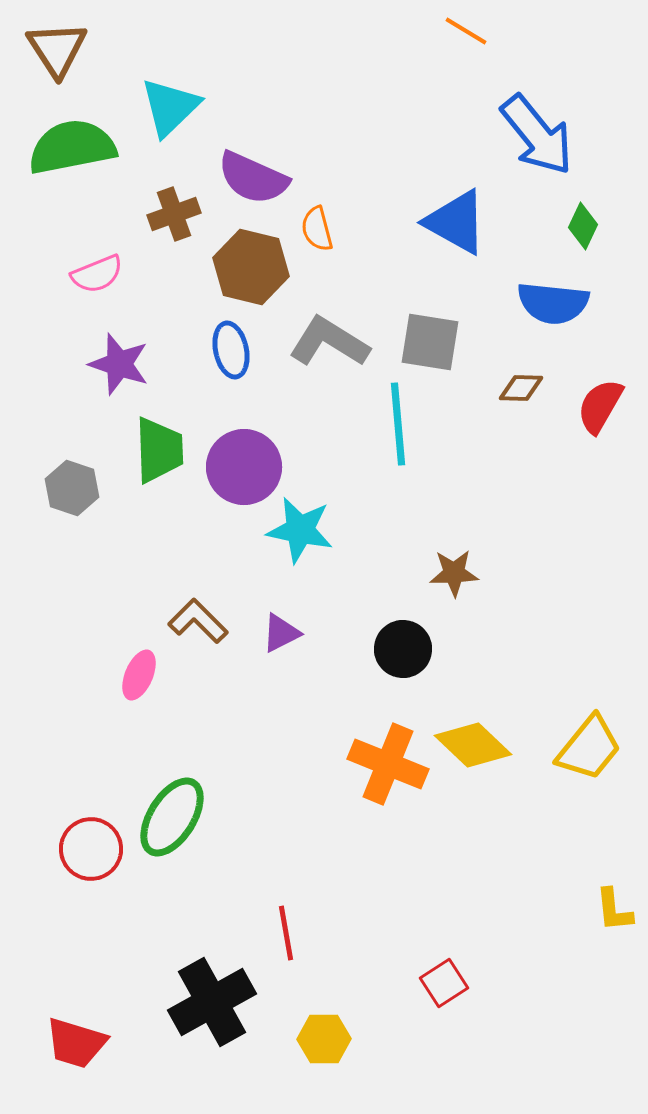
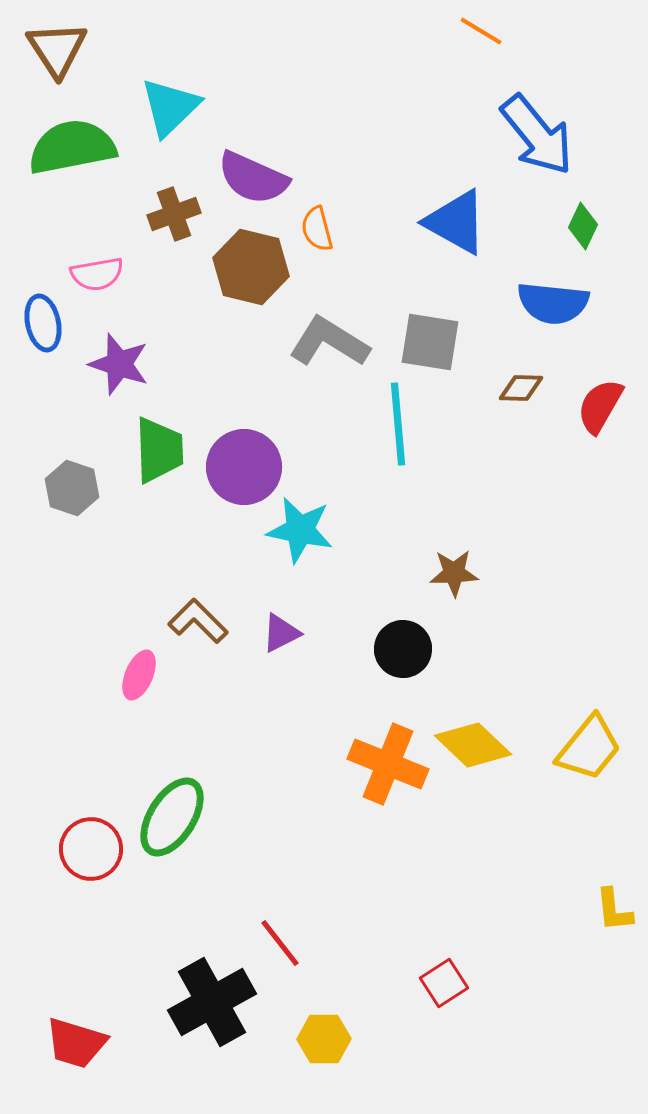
orange line: moved 15 px right
pink semicircle: rotated 12 degrees clockwise
blue ellipse: moved 188 px left, 27 px up
red line: moved 6 px left, 10 px down; rotated 28 degrees counterclockwise
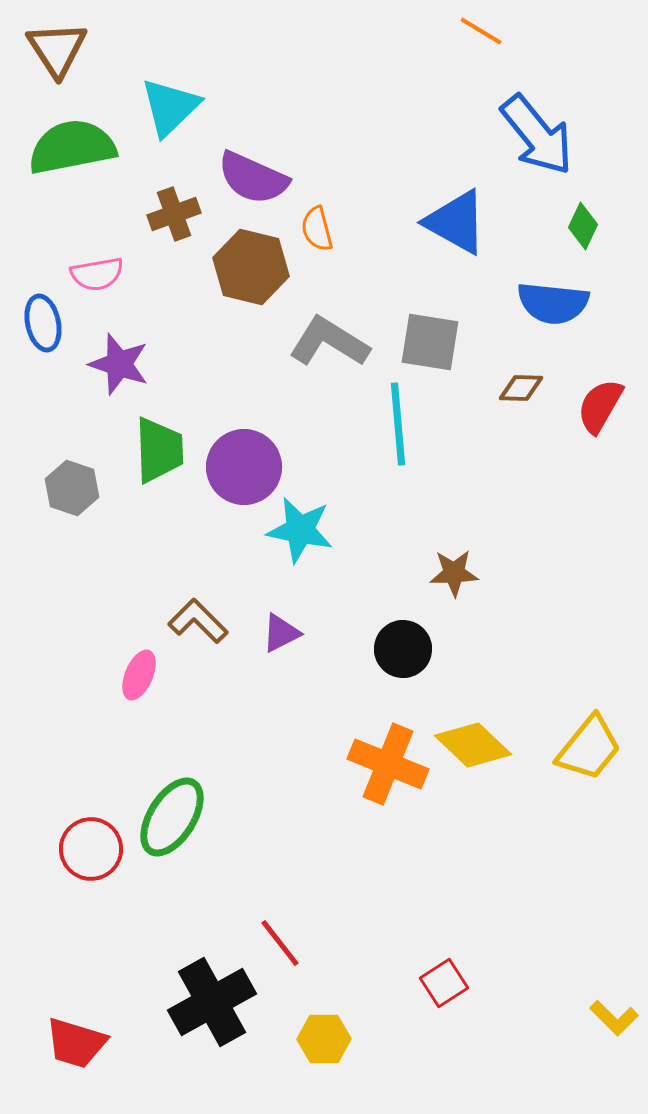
yellow L-shape: moved 108 px down; rotated 39 degrees counterclockwise
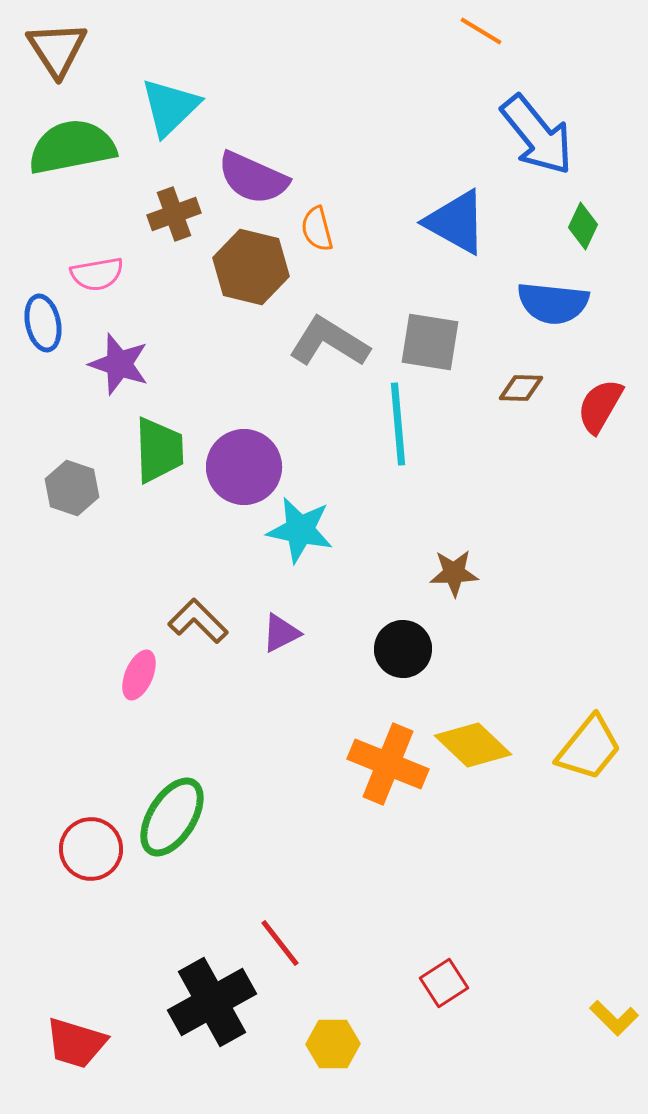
yellow hexagon: moved 9 px right, 5 px down
